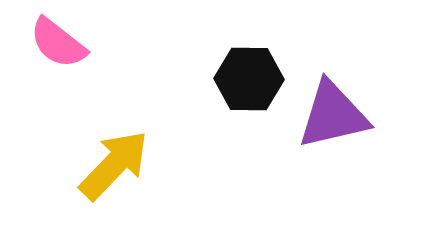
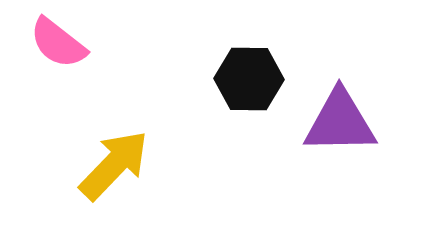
purple triangle: moved 7 px right, 7 px down; rotated 12 degrees clockwise
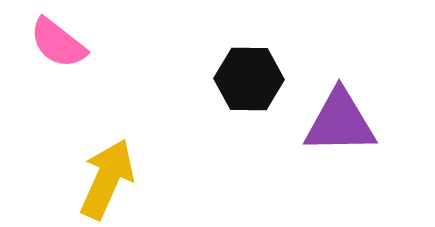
yellow arrow: moved 7 px left, 14 px down; rotated 20 degrees counterclockwise
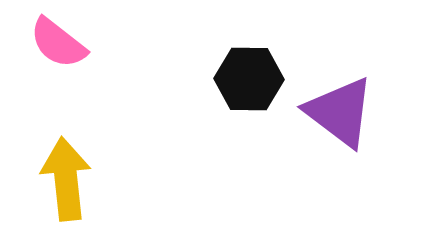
purple triangle: moved 10 px up; rotated 38 degrees clockwise
yellow arrow: moved 41 px left; rotated 30 degrees counterclockwise
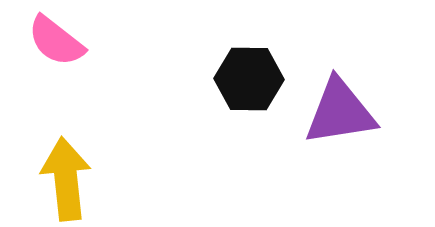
pink semicircle: moved 2 px left, 2 px up
purple triangle: rotated 46 degrees counterclockwise
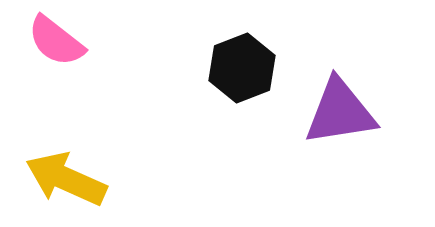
black hexagon: moved 7 px left, 11 px up; rotated 22 degrees counterclockwise
yellow arrow: rotated 60 degrees counterclockwise
